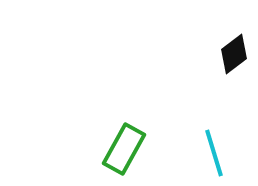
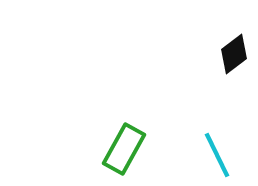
cyan line: moved 3 px right, 2 px down; rotated 9 degrees counterclockwise
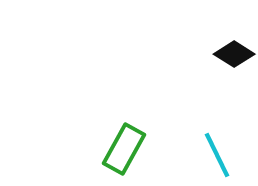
black diamond: rotated 69 degrees clockwise
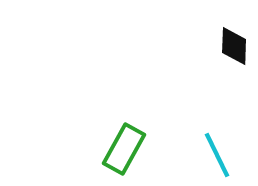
black diamond: moved 8 px up; rotated 60 degrees clockwise
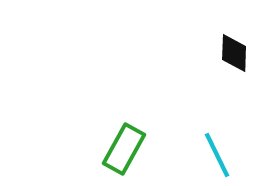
black diamond: moved 7 px down
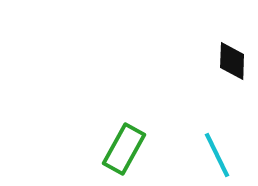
black diamond: moved 2 px left, 8 px down
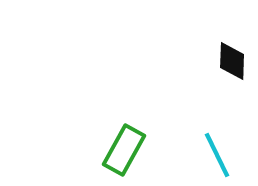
green rectangle: moved 1 px down
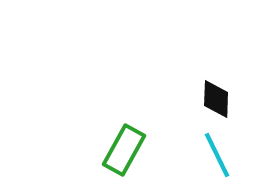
black diamond: moved 16 px left, 38 px down
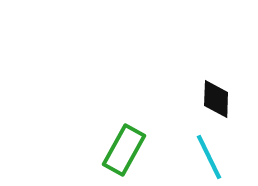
cyan line: moved 8 px left, 2 px down
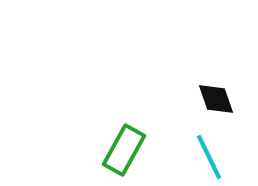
black diamond: rotated 21 degrees counterclockwise
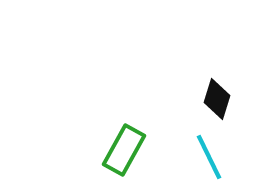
black diamond: moved 1 px right; rotated 36 degrees clockwise
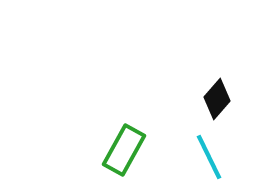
black diamond: rotated 24 degrees clockwise
